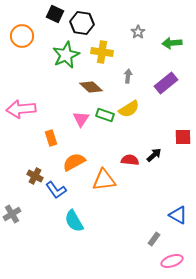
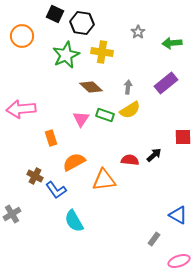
gray arrow: moved 11 px down
yellow semicircle: moved 1 px right, 1 px down
pink ellipse: moved 7 px right
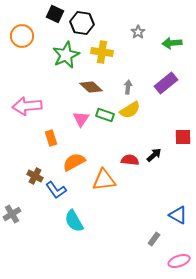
pink arrow: moved 6 px right, 3 px up
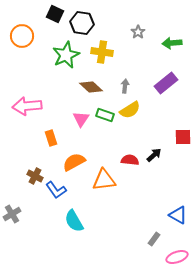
gray arrow: moved 3 px left, 1 px up
pink ellipse: moved 2 px left, 4 px up
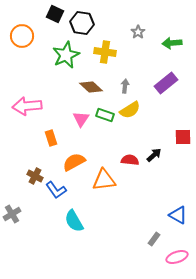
yellow cross: moved 3 px right
